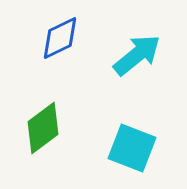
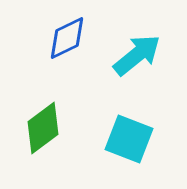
blue diamond: moved 7 px right
cyan square: moved 3 px left, 9 px up
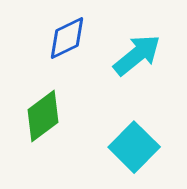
green diamond: moved 12 px up
cyan square: moved 5 px right, 8 px down; rotated 24 degrees clockwise
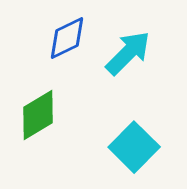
cyan arrow: moved 9 px left, 2 px up; rotated 6 degrees counterclockwise
green diamond: moved 5 px left, 1 px up; rotated 6 degrees clockwise
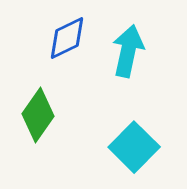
cyan arrow: moved 2 px up; rotated 33 degrees counterclockwise
green diamond: rotated 24 degrees counterclockwise
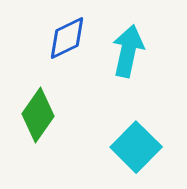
cyan square: moved 2 px right
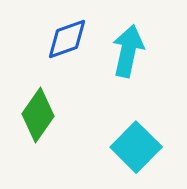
blue diamond: moved 1 px down; rotated 6 degrees clockwise
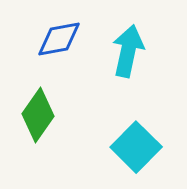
blue diamond: moved 8 px left; rotated 9 degrees clockwise
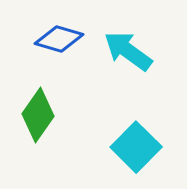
blue diamond: rotated 27 degrees clockwise
cyan arrow: rotated 66 degrees counterclockwise
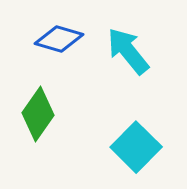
cyan arrow: rotated 15 degrees clockwise
green diamond: moved 1 px up
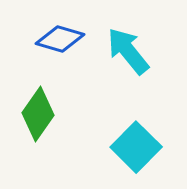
blue diamond: moved 1 px right
